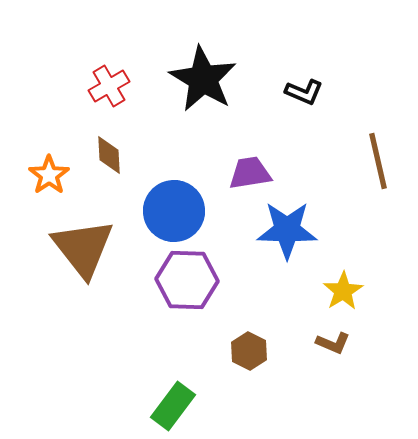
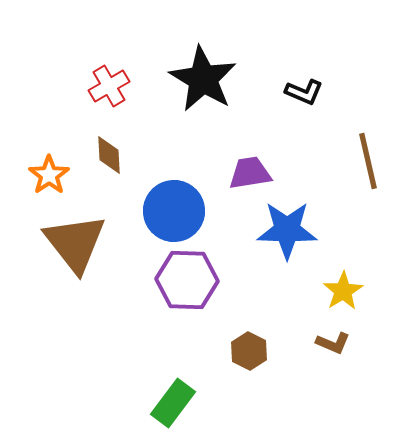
brown line: moved 10 px left
brown triangle: moved 8 px left, 5 px up
green rectangle: moved 3 px up
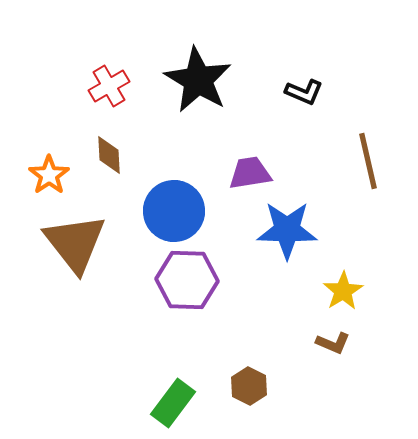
black star: moved 5 px left, 1 px down
brown hexagon: moved 35 px down
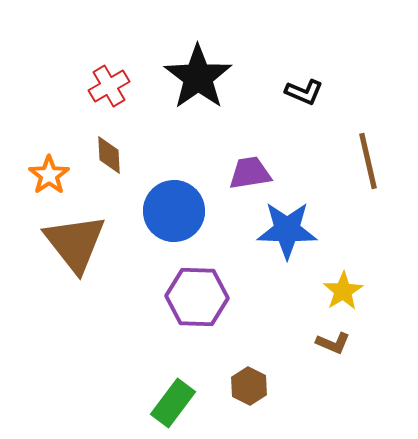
black star: moved 3 px up; rotated 6 degrees clockwise
purple hexagon: moved 10 px right, 17 px down
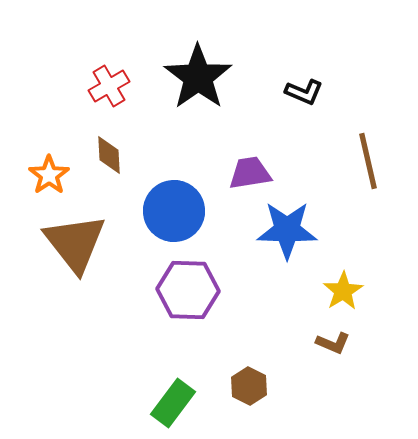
purple hexagon: moved 9 px left, 7 px up
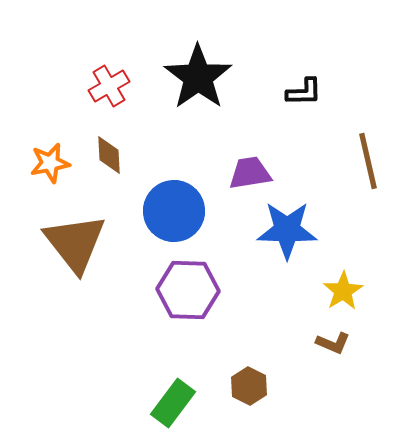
black L-shape: rotated 24 degrees counterclockwise
orange star: moved 1 px right, 12 px up; rotated 24 degrees clockwise
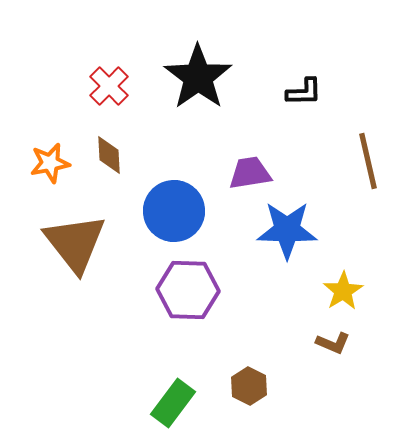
red cross: rotated 15 degrees counterclockwise
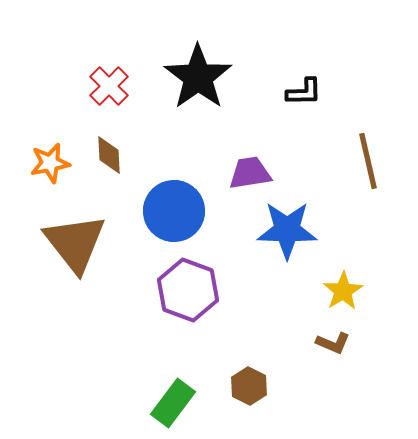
purple hexagon: rotated 18 degrees clockwise
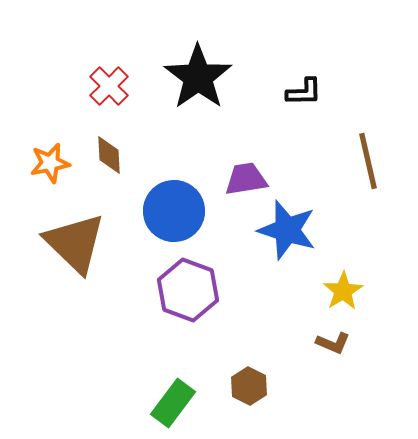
purple trapezoid: moved 4 px left, 6 px down
blue star: rotated 16 degrees clockwise
brown triangle: rotated 8 degrees counterclockwise
